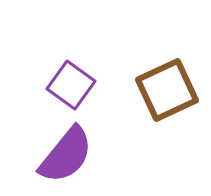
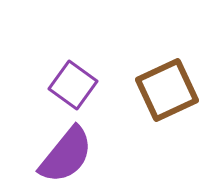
purple square: moved 2 px right
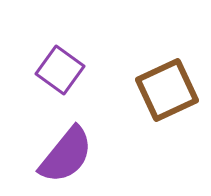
purple square: moved 13 px left, 15 px up
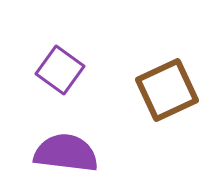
purple semicircle: moved 2 px up; rotated 122 degrees counterclockwise
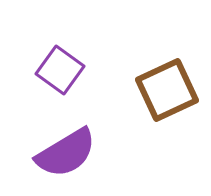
purple semicircle: rotated 142 degrees clockwise
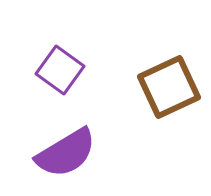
brown square: moved 2 px right, 3 px up
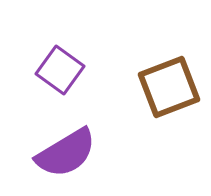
brown square: rotated 4 degrees clockwise
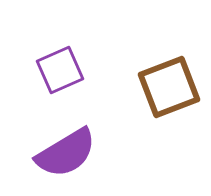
purple square: rotated 30 degrees clockwise
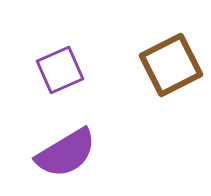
brown square: moved 2 px right, 22 px up; rotated 6 degrees counterclockwise
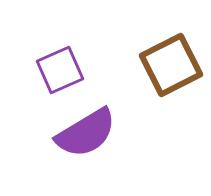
purple semicircle: moved 20 px right, 20 px up
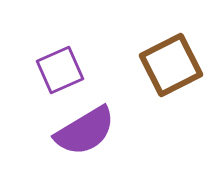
purple semicircle: moved 1 px left, 2 px up
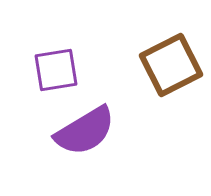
purple square: moved 4 px left; rotated 15 degrees clockwise
